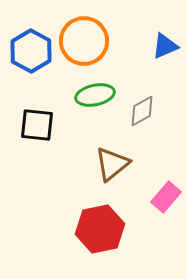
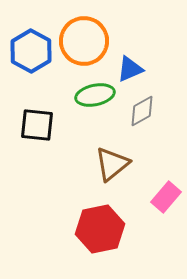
blue triangle: moved 35 px left, 23 px down
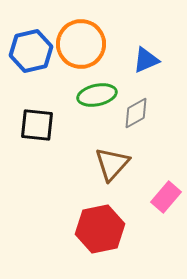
orange circle: moved 3 px left, 3 px down
blue hexagon: rotated 18 degrees clockwise
blue triangle: moved 16 px right, 9 px up
green ellipse: moved 2 px right
gray diamond: moved 6 px left, 2 px down
brown triangle: rotated 9 degrees counterclockwise
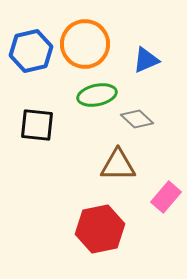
orange circle: moved 4 px right
gray diamond: moved 1 px right, 6 px down; rotated 72 degrees clockwise
brown triangle: moved 6 px right, 1 px down; rotated 48 degrees clockwise
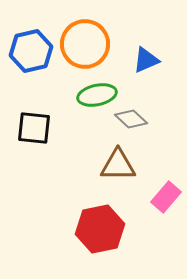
gray diamond: moved 6 px left
black square: moved 3 px left, 3 px down
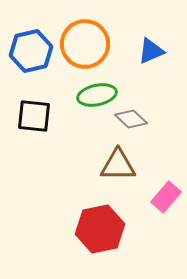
blue triangle: moved 5 px right, 9 px up
black square: moved 12 px up
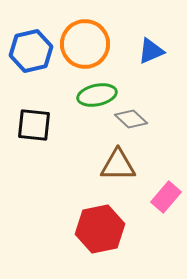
black square: moved 9 px down
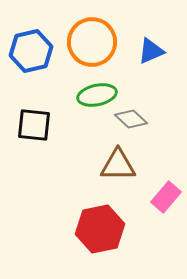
orange circle: moved 7 px right, 2 px up
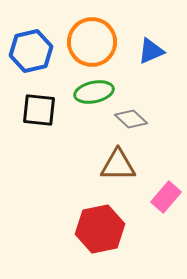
green ellipse: moved 3 px left, 3 px up
black square: moved 5 px right, 15 px up
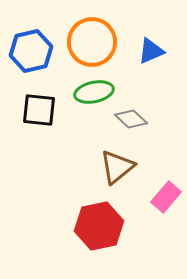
brown triangle: moved 1 px left, 2 px down; rotated 39 degrees counterclockwise
red hexagon: moved 1 px left, 3 px up
